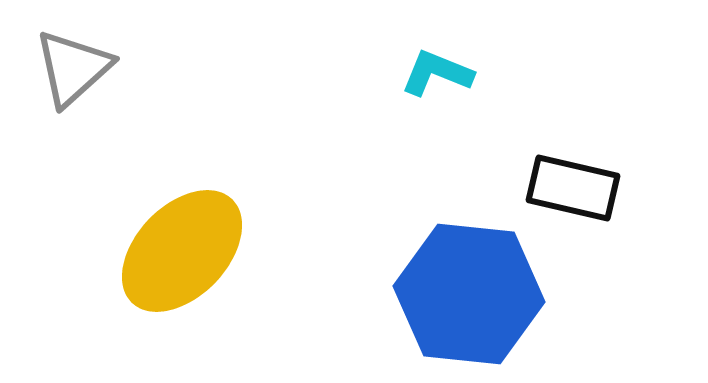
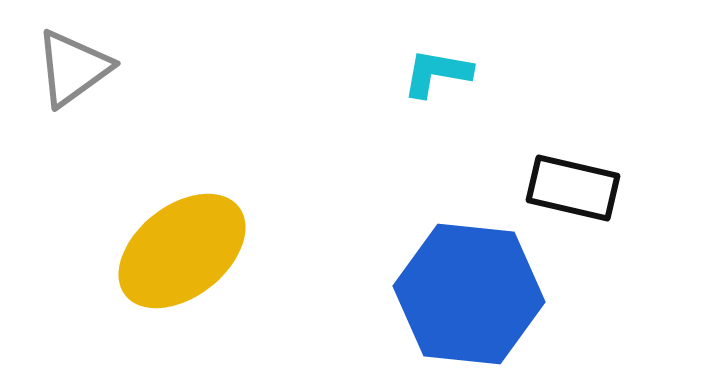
gray triangle: rotated 6 degrees clockwise
cyan L-shape: rotated 12 degrees counterclockwise
yellow ellipse: rotated 8 degrees clockwise
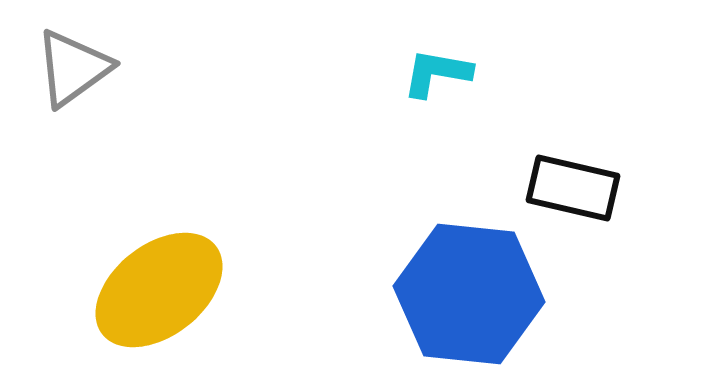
yellow ellipse: moved 23 px left, 39 px down
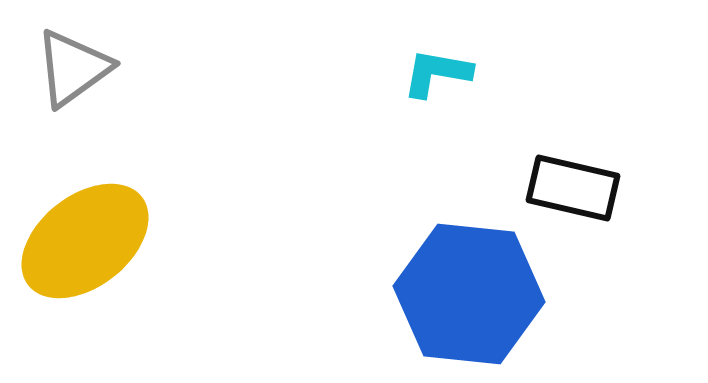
yellow ellipse: moved 74 px left, 49 px up
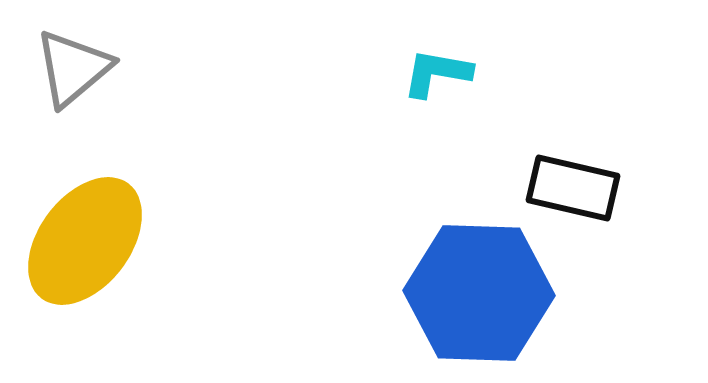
gray triangle: rotated 4 degrees counterclockwise
yellow ellipse: rotated 15 degrees counterclockwise
blue hexagon: moved 10 px right, 1 px up; rotated 4 degrees counterclockwise
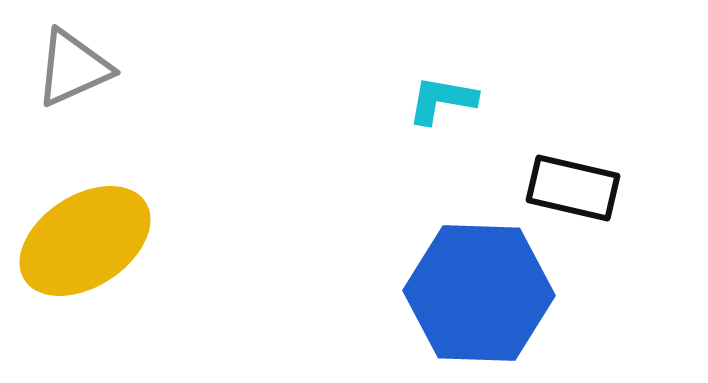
gray triangle: rotated 16 degrees clockwise
cyan L-shape: moved 5 px right, 27 px down
yellow ellipse: rotated 20 degrees clockwise
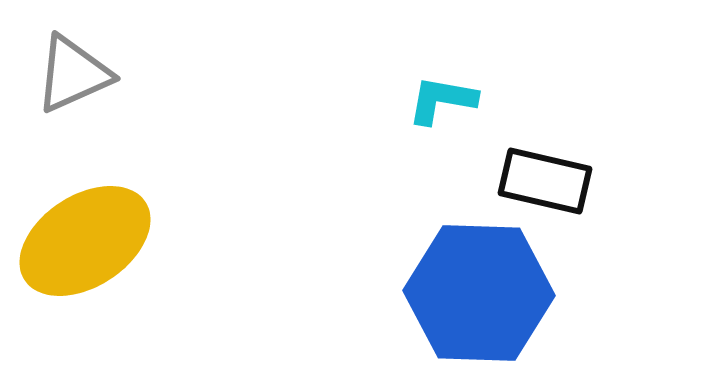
gray triangle: moved 6 px down
black rectangle: moved 28 px left, 7 px up
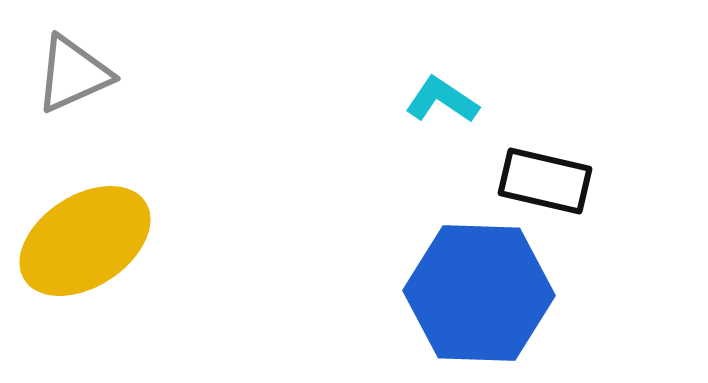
cyan L-shape: rotated 24 degrees clockwise
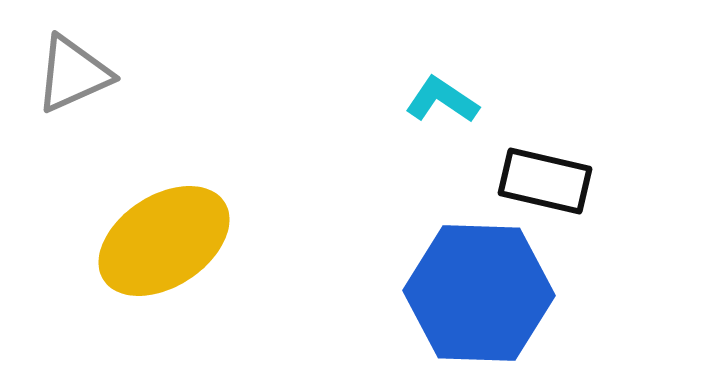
yellow ellipse: moved 79 px right
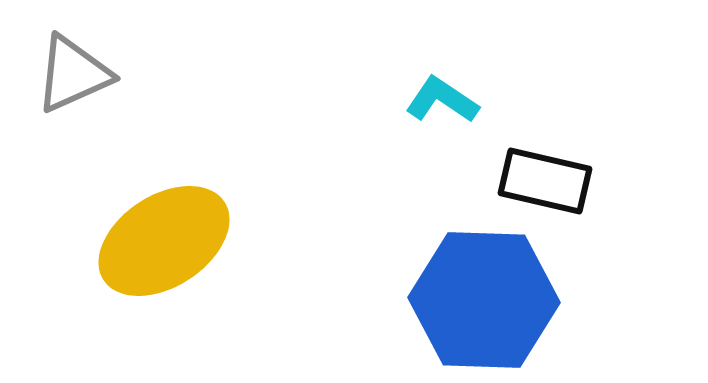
blue hexagon: moved 5 px right, 7 px down
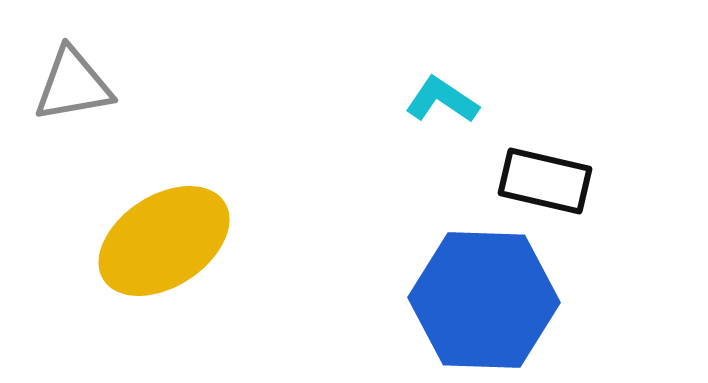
gray triangle: moved 11 px down; rotated 14 degrees clockwise
